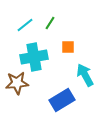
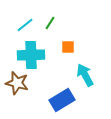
cyan cross: moved 3 px left, 2 px up; rotated 8 degrees clockwise
brown star: rotated 20 degrees clockwise
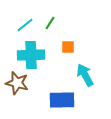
blue rectangle: rotated 30 degrees clockwise
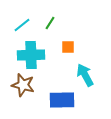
cyan line: moved 3 px left
brown star: moved 6 px right, 2 px down
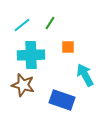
blue rectangle: rotated 20 degrees clockwise
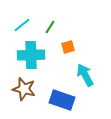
green line: moved 4 px down
orange square: rotated 16 degrees counterclockwise
brown star: moved 1 px right, 4 px down
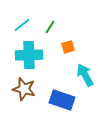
cyan cross: moved 2 px left
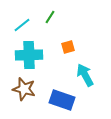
green line: moved 10 px up
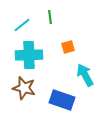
green line: rotated 40 degrees counterclockwise
brown star: moved 1 px up
